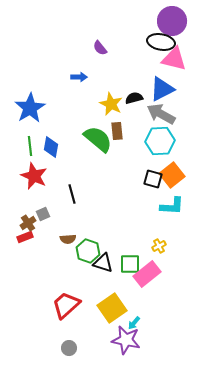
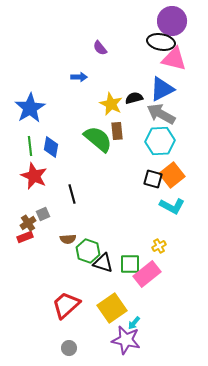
cyan L-shape: rotated 25 degrees clockwise
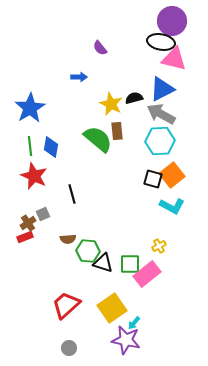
green hexagon: rotated 15 degrees counterclockwise
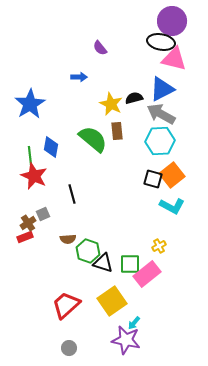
blue star: moved 4 px up
green semicircle: moved 5 px left
green line: moved 10 px down
green hexagon: rotated 15 degrees clockwise
yellow square: moved 7 px up
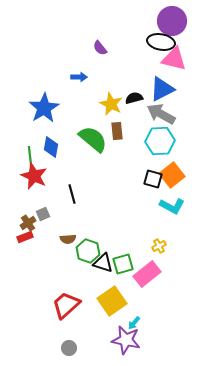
blue star: moved 14 px right, 4 px down
green square: moved 7 px left; rotated 15 degrees counterclockwise
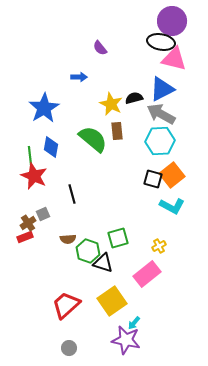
green square: moved 5 px left, 26 px up
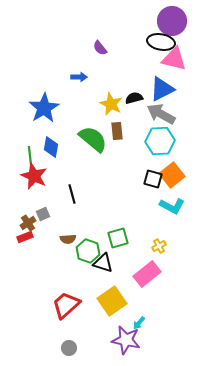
cyan arrow: moved 5 px right
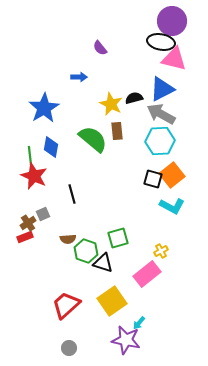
yellow cross: moved 2 px right, 5 px down
green hexagon: moved 2 px left
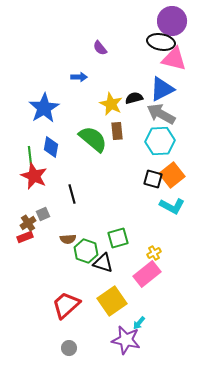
yellow cross: moved 7 px left, 2 px down
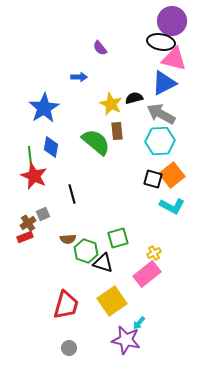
blue triangle: moved 2 px right, 6 px up
green semicircle: moved 3 px right, 3 px down
red trapezoid: rotated 148 degrees clockwise
